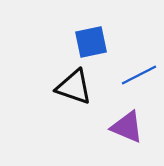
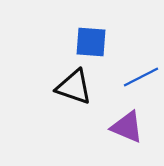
blue square: rotated 16 degrees clockwise
blue line: moved 2 px right, 2 px down
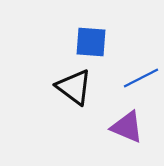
blue line: moved 1 px down
black triangle: rotated 18 degrees clockwise
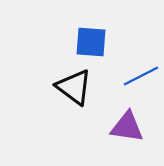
blue line: moved 2 px up
purple triangle: rotated 15 degrees counterclockwise
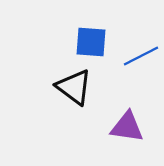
blue line: moved 20 px up
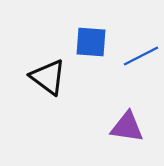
black triangle: moved 26 px left, 10 px up
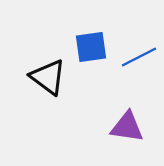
blue square: moved 5 px down; rotated 12 degrees counterclockwise
blue line: moved 2 px left, 1 px down
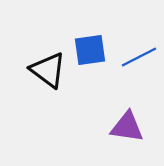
blue square: moved 1 px left, 3 px down
black triangle: moved 7 px up
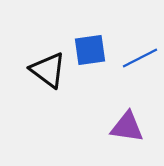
blue line: moved 1 px right, 1 px down
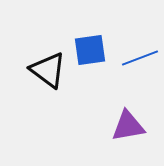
blue line: rotated 6 degrees clockwise
purple triangle: moved 1 px right, 1 px up; rotated 18 degrees counterclockwise
